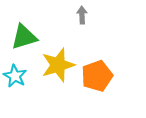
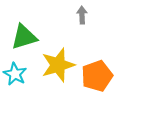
cyan star: moved 2 px up
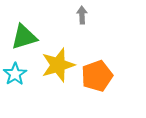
cyan star: rotated 10 degrees clockwise
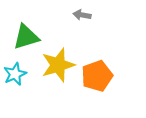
gray arrow: rotated 78 degrees counterclockwise
green triangle: moved 2 px right
cyan star: rotated 10 degrees clockwise
